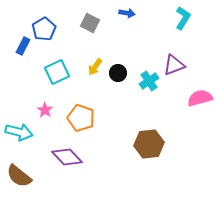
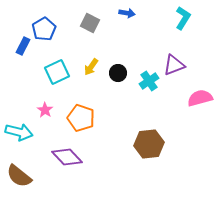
yellow arrow: moved 4 px left
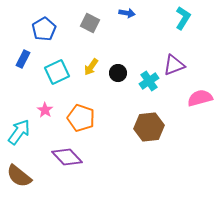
blue rectangle: moved 13 px down
cyan arrow: rotated 68 degrees counterclockwise
brown hexagon: moved 17 px up
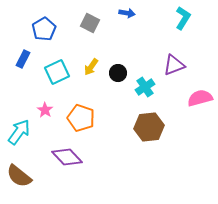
cyan cross: moved 4 px left, 6 px down
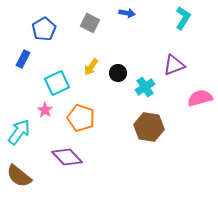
cyan square: moved 11 px down
brown hexagon: rotated 16 degrees clockwise
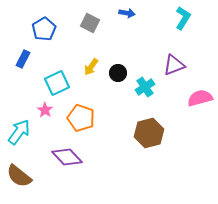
brown hexagon: moved 6 px down; rotated 24 degrees counterclockwise
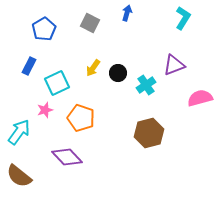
blue arrow: rotated 84 degrees counterclockwise
blue rectangle: moved 6 px right, 7 px down
yellow arrow: moved 2 px right, 1 px down
cyan cross: moved 1 px right, 2 px up
pink star: rotated 21 degrees clockwise
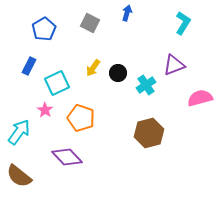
cyan L-shape: moved 5 px down
pink star: rotated 21 degrees counterclockwise
